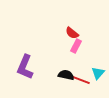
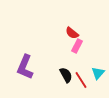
pink rectangle: moved 1 px right
black semicircle: rotated 49 degrees clockwise
red line: rotated 36 degrees clockwise
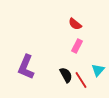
red semicircle: moved 3 px right, 9 px up
purple L-shape: moved 1 px right
cyan triangle: moved 3 px up
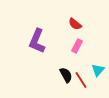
purple L-shape: moved 11 px right, 26 px up
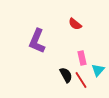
pink rectangle: moved 5 px right, 12 px down; rotated 40 degrees counterclockwise
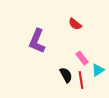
pink rectangle: rotated 24 degrees counterclockwise
cyan triangle: rotated 16 degrees clockwise
red line: rotated 24 degrees clockwise
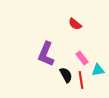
purple L-shape: moved 9 px right, 13 px down
cyan triangle: rotated 24 degrees clockwise
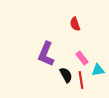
red semicircle: rotated 32 degrees clockwise
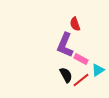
purple L-shape: moved 19 px right, 9 px up
pink rectangle: moved 1 px left, 1 px down; rotated 24 degrees counterclockwise
cyan triangle: rotated 24 degrees counterclockwise
red line: rotated 60 degrees clockwise
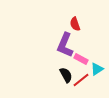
cyan triangle: moved 1 px left, 1 px up
